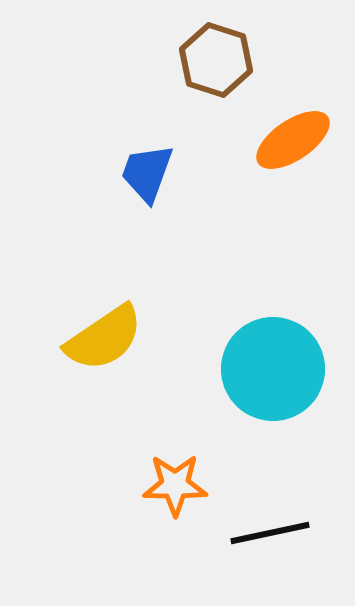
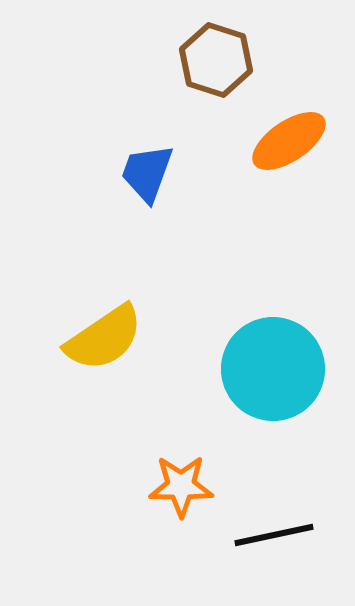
orange ellipse: moved 4 px left, 1 px down
orange star: moved 6 px right, 1 px down
black line: moved 4 px right, 2 px down
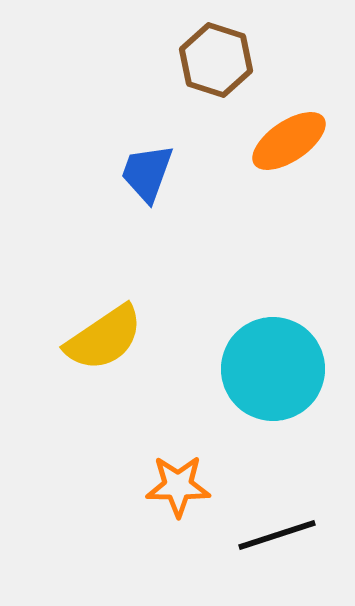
orange star: moved 3 px left
black line: moved 3 px right; rotated 6 degrees counterclockwise
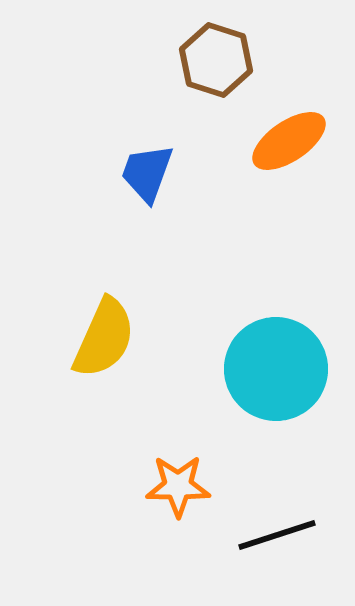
yellow semicircle: rotated 32 degrees counterclockwise
cyan circle: moved 3 px right
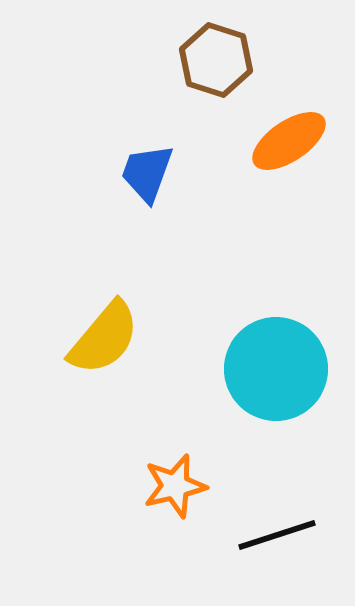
yellow semicircle: rotated 16 degrees clockwise
orange star: moved 3 px left; rotated 14 degrees counterclockwise
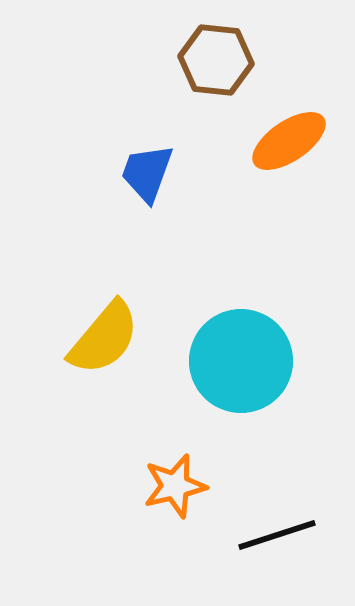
brown hexagon: rotated 12 degrees counterclockwise
cyan circle: moved 35 px left, 8 px up
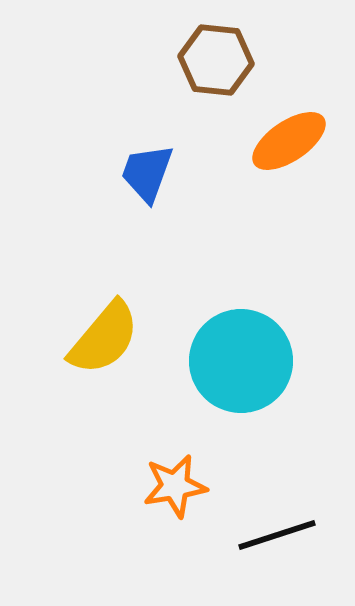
orange star: rotated 4 degrees clockwise
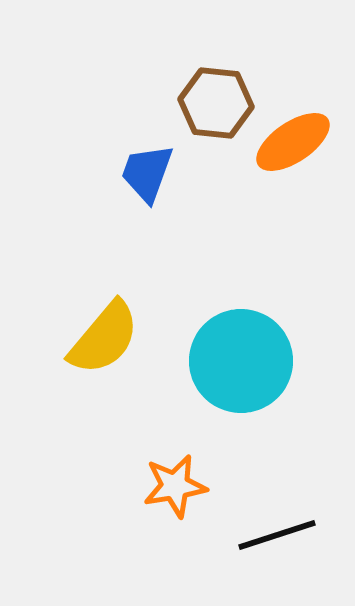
brown hexagon: moved 43 px down
orange ellipse: moved 4 px right, 1 px down
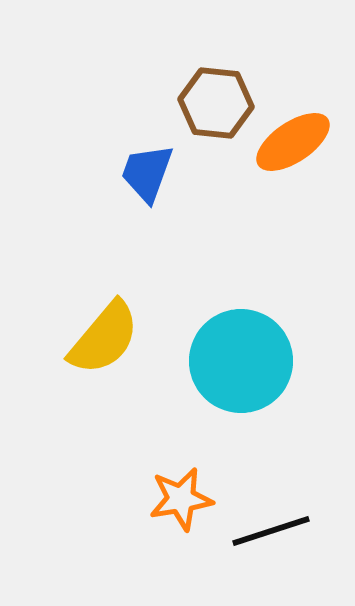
orange star: moved 6 px right, 13 px down
black line: moved 6 px left, 4 px up
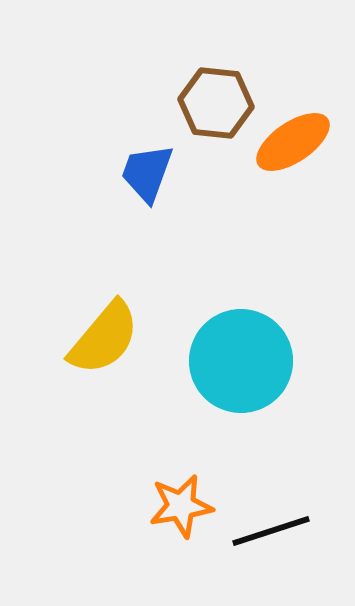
orange star: moved 7 px down
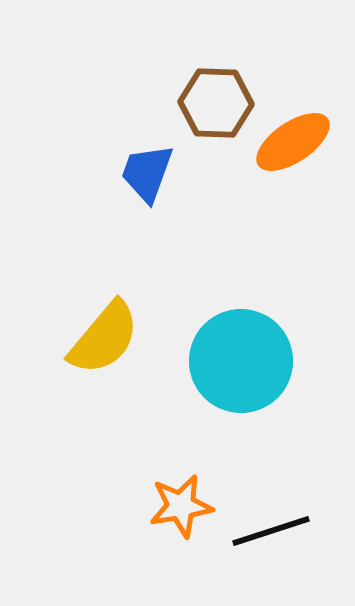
brown hexagon: rotated 4 degrees counterclockwise
